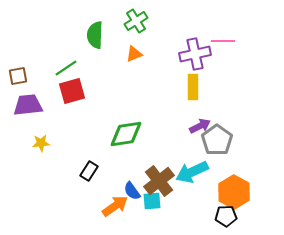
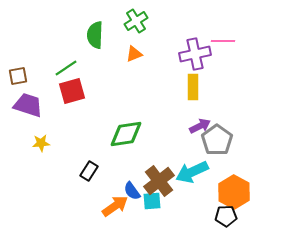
purple trapezoid: rotated 24 degrees clockwise
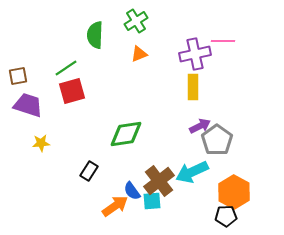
orange triangle: moved 5 px right
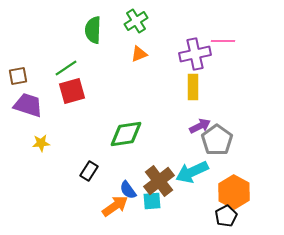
green semicircle: moved 2 px left, 5 px up
blue semicircle: moved 4 px left, 1 px up
black pentagon: rotated 25 degrees counterclockwise
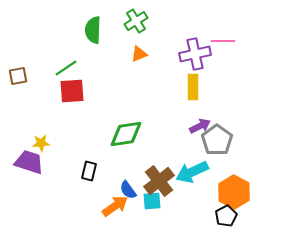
red square: rotated 12 degrees clockwise
purple trapezoid: moved 1 px right, 57 px down
black rectangle: rotated 18 degrees counterclockwise
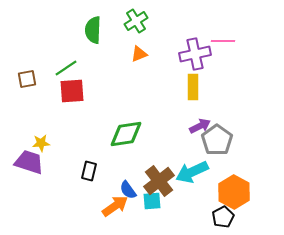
brown square: moved 9 px right, 3 px down
black pentagon: moved 3 px left, 1 px down
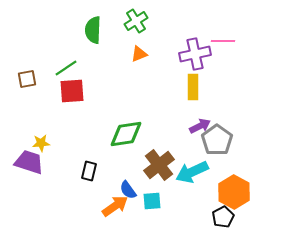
brown cross: moved 16 px up
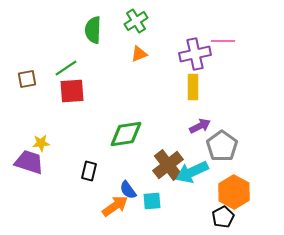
gray pentagon: moved 5 px right, 6 px down
brown cross: moved 9 px right
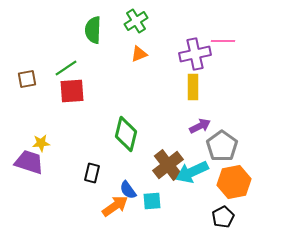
green diamond: rotated 68 degrees counterclockwise
black rectangle: moved 3 px right, 2 px down
orange hexagon: moved 10 px up; rotated 20 degrees clockwise
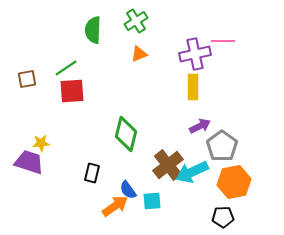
black pentagon: rotated 25 degrees clockwise
